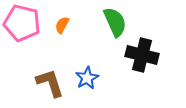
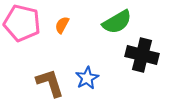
green semicircle: moved 2 px right; rotated 84 degrees clockwise
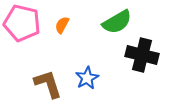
brown L-shape: moved 2 px left, 1 px down
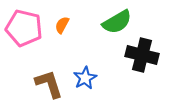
pink pentagon: moved 2 px right, 5 px down
blue star: moved 2 px left
brown L-shape: moved 1 px right
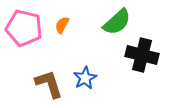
green semicircle: rotated 12 degrees counterclockwise
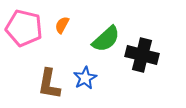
green semicircle: moved 11 px left, 17 px down
brown L-shape: rotated 152 degrees counterclockwise
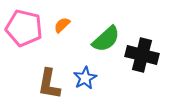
orange semicircle: rotated 18 degrees clockwise
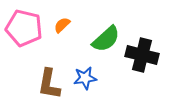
blue star: rotated 20 degrees clockwise
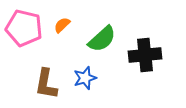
green semicircle: moved 4 px left
black cross: moved 3 px right; rotated 20 degrees counterclockwise
blue star: rotated 10 degrees counterclockwise
brown L-shape: moved 3 px left
